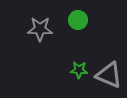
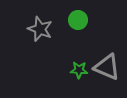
gray star: rotated 20 degrees clockwise
gray triangle: moved 2 px left, 8 px up
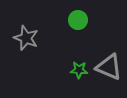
gray star: moved 14 px left, 9 px down
gray triangle: moved 2 px right
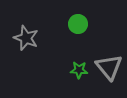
green circle: moved 4 px down
gray triangle: rotated 28 degrees clockwise
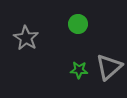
gray star: rotated 10 degrees clockwise
gray triangle: rotated 28 degrees clockwise
